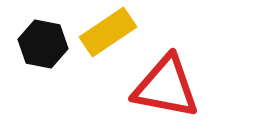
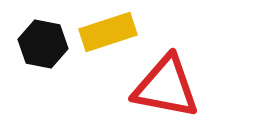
yellow rectangle: rotated 16 degrees clockwise
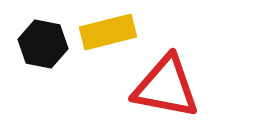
yellow rectangle: rotated 4 degrees clockwise
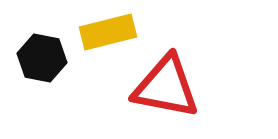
black hexagon: moved 1 px left, 14 px down
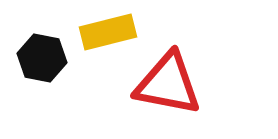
red triangle: moved 2 px right, 3 px up
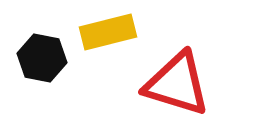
red triangle: moved 9 px right; rotated 6 degrees clockwise
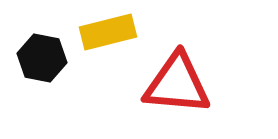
red triangle: rotated 12 degrees counterclockwise
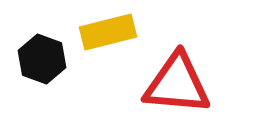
black hexagon: moved 1 px down; rotated 9 degrees clockwise
